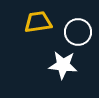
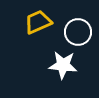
yellow trapezoid: rotated 16 degrees counterclockwise
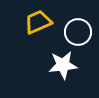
white star: rotated 12 degrees counterclockwise
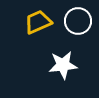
white circle: moved 11 px up
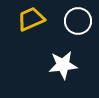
yellow trapezoid: moved 7 px left, 3 px up
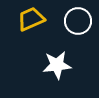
white star: moved 6 px left
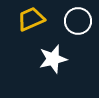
white star: moved 4 px left, 6 px up; rotated 8 degrees counterclockwise
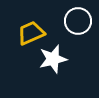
yellow trapezoid: moved 14 px down
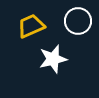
yellow trapezoid: moved 7 px up
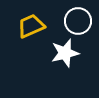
white star: moved 12 px right, 6 px up
